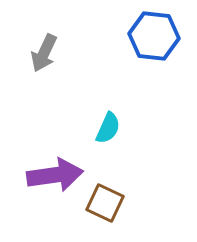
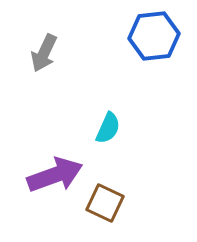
blue hexagon: rotated 12 degrees counterclockwise
purple arrow: rotated 12 degrees counterclockwise
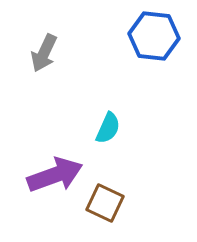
blue hexagon: rotated 12 degrees clockwise
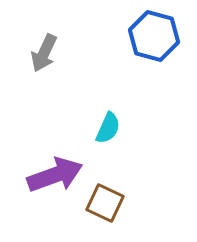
blue hexagon: rotated 9 degrees clockwise
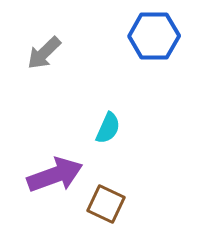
blue hexagon: rotated 15 degrees counterclockwise
gray arrow: rotated 21 degrees clockwise
brown square: moved 1 px right, 1 px down
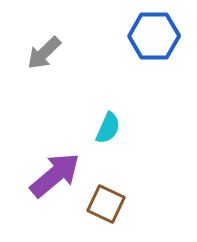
purple arrow: rotated 20 degrees counterclockwise
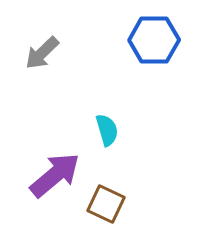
blue hexagon: moved 4 px down
gray arrow: moved 2 px left
cyan semicircle: moved 1 px left, 2 px down; rotated 40 degrees counterclockwise
